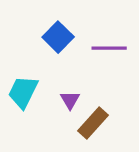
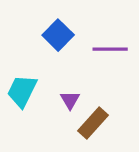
blue square: moved 2 px up
purple line: moved 1 px right, 1 px down
cyan trapezoid: moved 1 px left, 1 px up
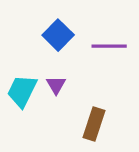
purple line: moved 1 px left, 3 px up
purple triangle: moved 14 px left, 15 px up
brown rectangle: moved 1 px right, 1 px down; rotated 24 degrees counterclockwise
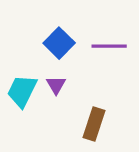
blue square: moved 1 px right, 8 px down
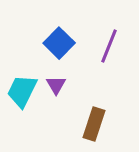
purple line: rotated 68 degrees counterclockwise
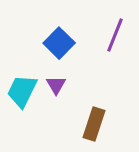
purple line: moved 6 px right, 11 px up
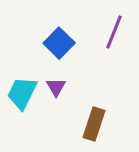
purple line: moved 1 px left, 3 px up
purple triangle: moved 2 px down
cyan trapezoid: moved 2 px down
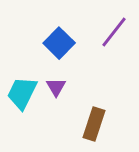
purple line: rotated 16 degrees clockwise
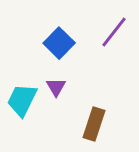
cyan trapezoid: moved 7 px down
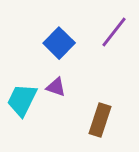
purple triangle: rotated 40 degrees counterclockwise
brown rectangle: moved 6 px right, 4 px up
